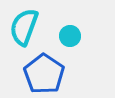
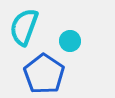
cyan circle: moved 5 px down
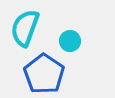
cyan semicircle: moved 1 px right, 1 px down
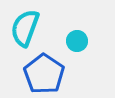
cyan circle: moved 7 px right
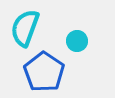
blue pentagon: moved 2 px up
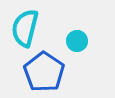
cyan semicircle: rotated 6 degrees counterclockwise
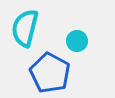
blue pentagon: moved 6 px right, 1 px down; rotated 6 degrees counterclockwise
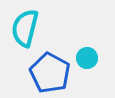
cyan circle: moved 10 px right, 17 px down
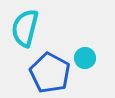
cyan circle: moved 2 px left
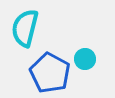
cyan circle: moved 1 px down
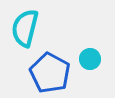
cyan circle: moved 5 px right
